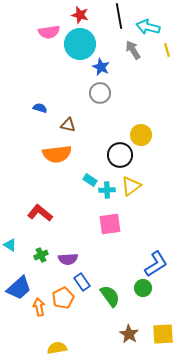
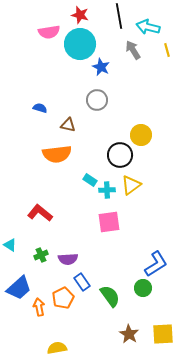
gray circle: moved 3 px left, 7 px down
yellow triangle: moved 1 px up
pink square: moved 1 px left, 2 px up
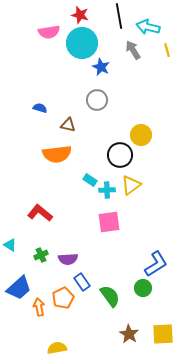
cyan circle: moved 2 px right, 1 px up
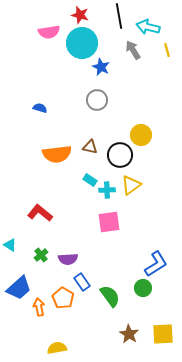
brown triangle: moved 22 px right, 22 px down
green cross: rotated 16 degrees counterclockwise
orange pentagon: rotated 15 degrees counterclockwise
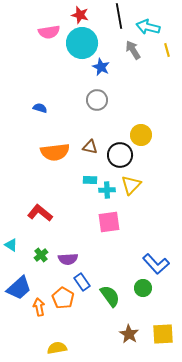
orange semicircle: moved 2 px left, 2 px up
cyan rectangle: rotated 32 degrees counterclockwise
yellow triangle: rotated 10 degrees counterclockwise
cyan triangle: moved 1 px right
blue L-shape: rotated 80 degrees clockwise
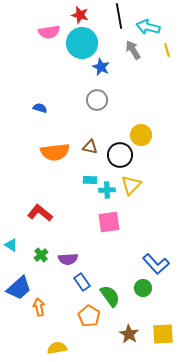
orange pentagon: moved 26 px right, 18 px down
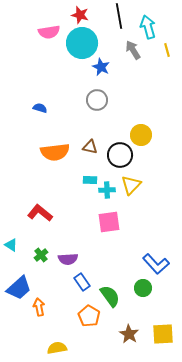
cyan arrow: rotated 60 degrees clockwise
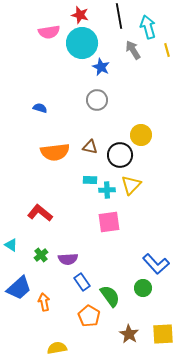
orange arrow: moved 5 px right, 5 px up
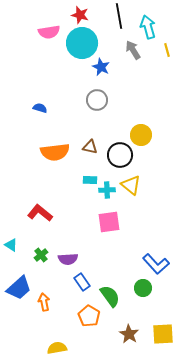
yellow triangle: rotated 35 degrees counterclockwise
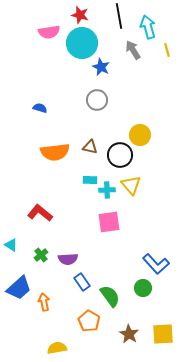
yellow circle: moved 1 px left
yellow triangle: rotated 10 degrees clockwise
orange pentagon: moved 5 px down
